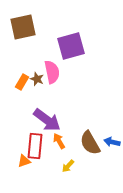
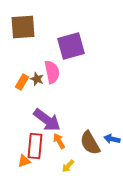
brown square: rotated 8 degrees clockwise
blue arrow: moved 3 px up
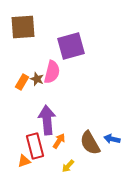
pink semicircle: rotated 25 degrees clockwise
purple arrow: rotated 132 degrees counterclockwise
orange arrow: rotated 63 degrees clockwise
red rectangle: rotated 20 degrees counterclockwise
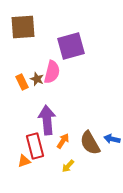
orange rectangle: rotated 56 degrees counterclockwise
orange arrow: moved 4 px right
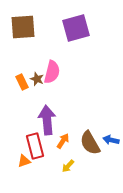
purple square: moved 5 px right, 18 px up
blue arrow: moved 1 px left, 1 px down
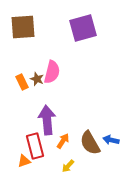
purple square: moved 7 px right
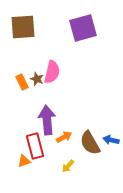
orange arrow: moved 1 px right, 4 px up; rotated 28 degrees clockwise
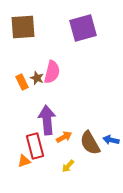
brown star: moved 1 px up
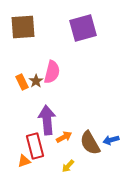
brown star: moved 1 px left, 3 px down; rotated 16 degrees clockwise
blue arrow: rotated 28 degrees counterclockwise
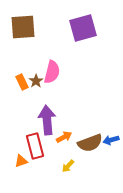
brown semicircle: rotated 80 degrees counterclockwise
orange triangle: moved 3 px left
